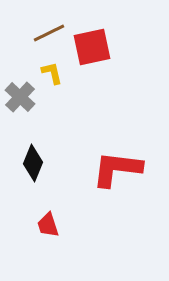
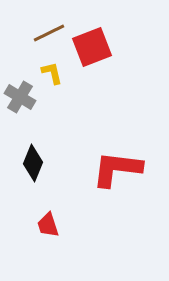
red square: rotated 9 degrees counterclockwise
gray cross: rotated 12 degrees counterclockwise
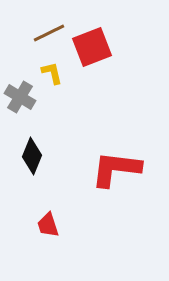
black diamond: moved 1 px left, 7 px up
red L-shape: moved 1 px left
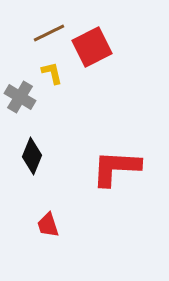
red square: rotated 6 degrees counterclockwise
red L-shape: moved 1 px up; rotated 4 degrees counterclockwise
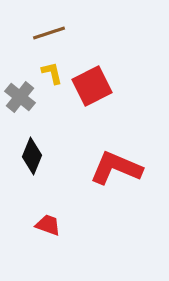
brown line: rotated 8 degrees clockwise
red square: moved 39 px down
gray cross: rotated 8 degrees clockwise
red L-shape: rotated 20 degrees clockwise
red trapezoid: rotated 128 degrees clockwise
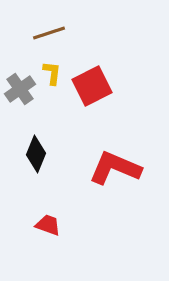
yellow L-shape: rotated 20 degrees clockwise
gray cross: moved 8 px up; rotated 16 degrees clockwise
black diamond: moved 4 px right, 2 px up
red L-shape: moved 1 px left
